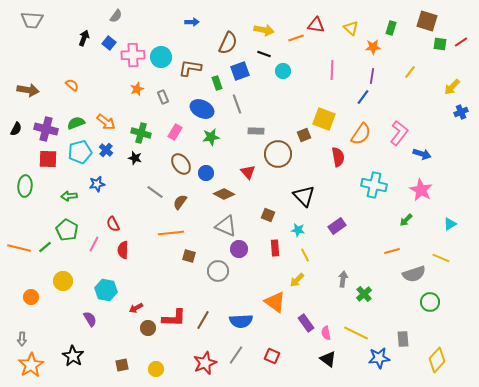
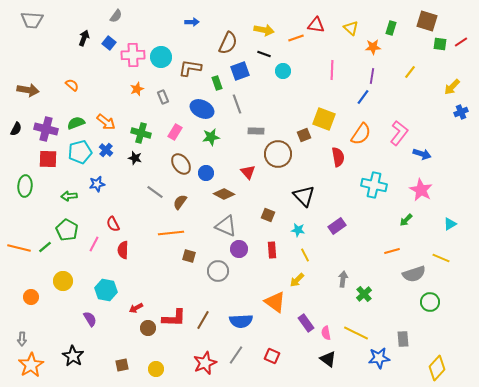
red rectangle at (275, 248): moved 3 px left, 2 px down
yellow diamond at (437, 360): moved 8 px down
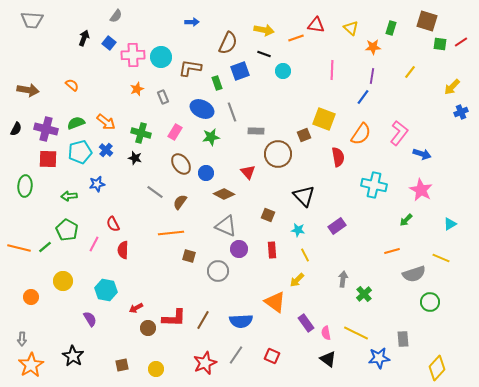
gray line at (237, 104): moved 5 px left, 8 px down
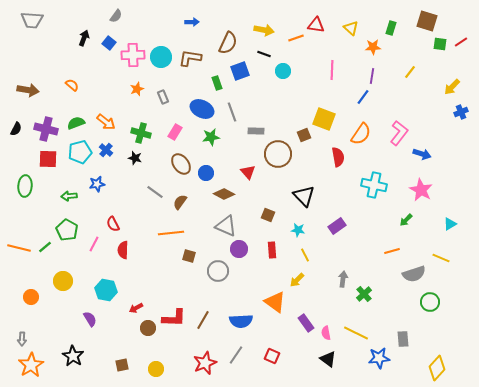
brown L-shape at (190, 68): moved 10 px up
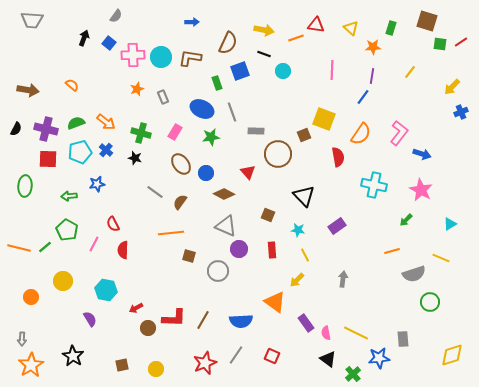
green cross at (364, 294): moved 11 px left, 80 px down
yellow diamond at (437, 368): moved 15 px right, 13 px up; rotated 30 degrees clockwise
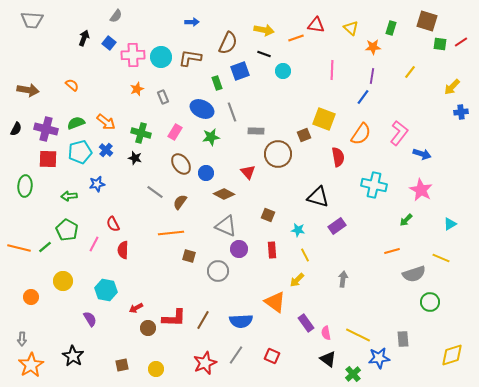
blue cross at (461, 112): rotated 16 degrees clockwise
black triangle at (304, 196): moved 14 px right, 1 px down; rotated 30 degrees counterclockwise
yellow line at (356, 333): moved 2 px right, 2 px down
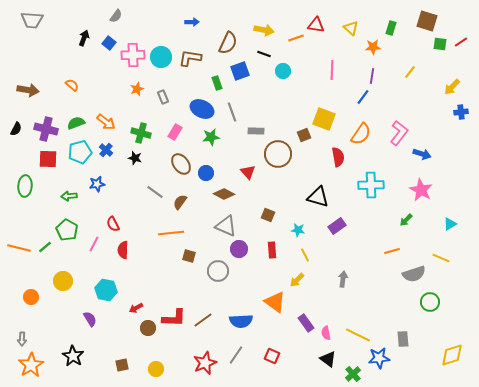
cyan cross at (374, 185): moved 3 px left; rotated 15 degrees counterclockwise
brown line at (203, 320): rotated 24 degrees clockwise
